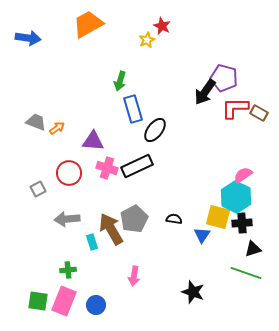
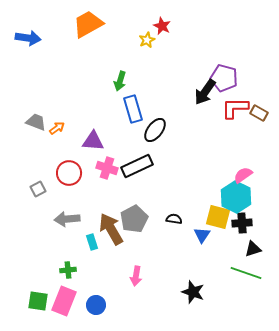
pink arrow: moved 2 px right
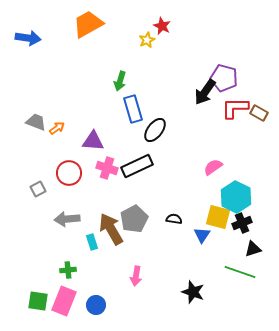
pink semicircle: moved 30 px left, 8 px up
black cross: rotated 18 degrees counterclockwise
green line: moved 6 px left, 1 px up
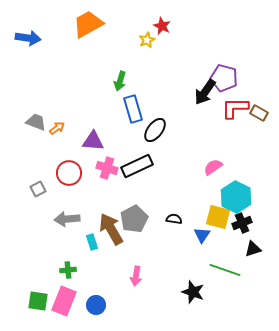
green line: moved 15 px left, 2 px up
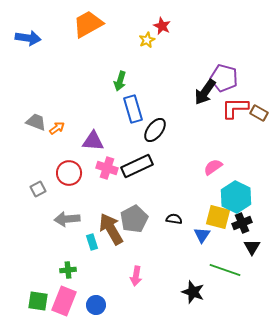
black triangle: moved 1 px left, 2 px up; rotated 42 degrees counterclockwise
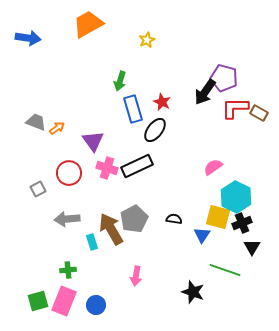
red star: moved 76 px down
purple triangle: rotated 50 degrees clockwise
green square: rotated 25 degrees counterclockwise
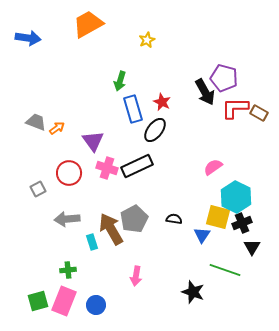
black arrow: rotated 64 degrees counterclockwise
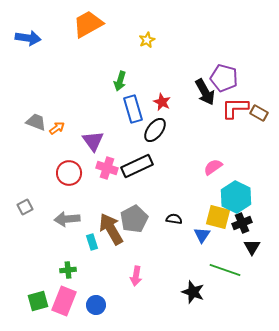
gray square: moved 13 px left, 18 px down
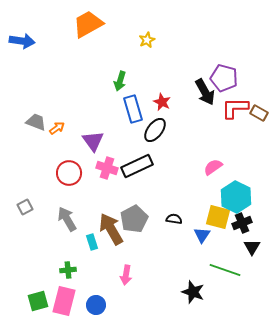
blue arrow: moved 6 px left, 3 px down
gray arrow: rotated 65 degrees clockwise
pink arrow: moved 10 px left, 1 px up
pink rectangle: rotated 8 degrees counterclockwise
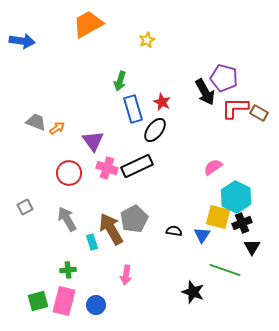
black semicircle: moved 12 px down
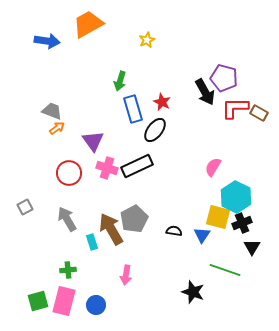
blue arrow: moved 25 px right
gray trapezoid: moved 16 px right, 11 px up
pink semicircle: rotated 24 degrees counterclockwise
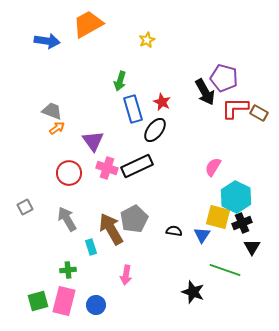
cyan rectangle: moved 1 px left, 5 px down
